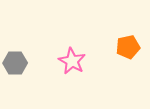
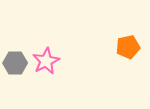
pink star: moved 26 px left; rotated 16 degrees clockwise
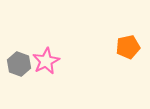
gray hexagon: moved 4 px right, 1 px down; rotated 20 degrees clockwise
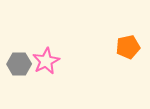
gray hexagon: rotated 20 degrees counterclockwise
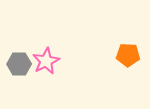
orange pentagon: moved 8 px down; rotated 15 degrees clockwise
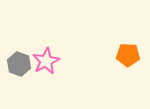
gray hexagon: rotated 20 degrees clockwise
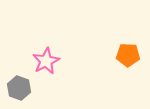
gray hexagon: moved 24 px down
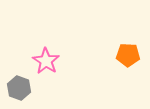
pink star: rotated 12 degrees counterclockwise
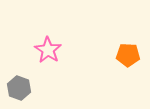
pink star: moved 2 px right, 11 px up
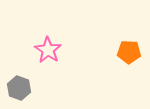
orange pentagon: moved 1 px right, 3 px up
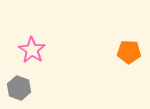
pink star: moved 16 px left
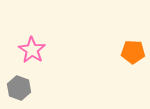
orange pentagon: moved 4 px right
